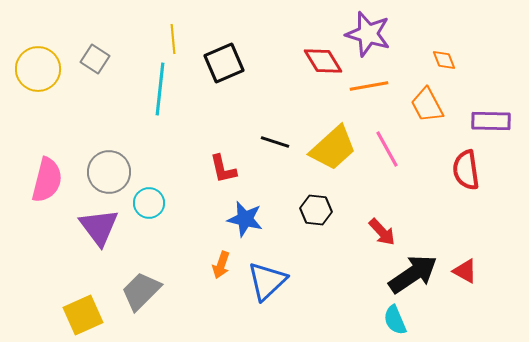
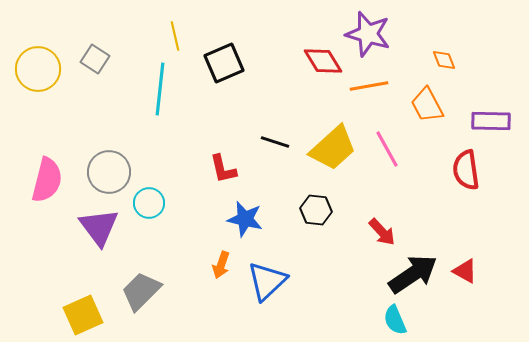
yellow line: moved 2 px right, 3 px up; rotated 8 degrees counterclockwise
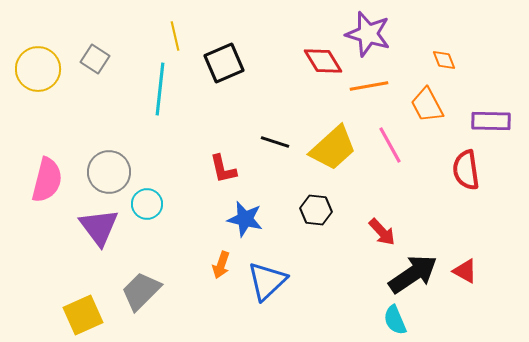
pink line: moved 3 px right, 4 px up
cyan circle: moved 2 px left, 1 px down
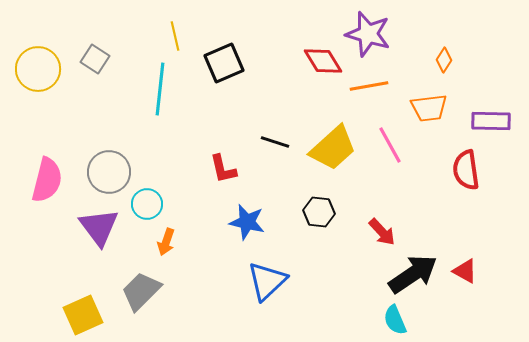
orange diamond: rotated 55 degrees clockwise
orange trapezoid: moved 2 px right, 3 px down; rotated 69 degrees counterclockwise
black hexagon: moved 3 px right, 2 px down
blue star: moved 2 px right, 3 px down
orange arrow: moved 55 px left, 23 px up
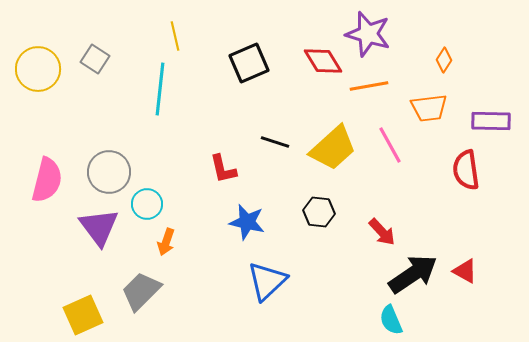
black square: moved 25 px right
cyan semicircle: moved 4 px left
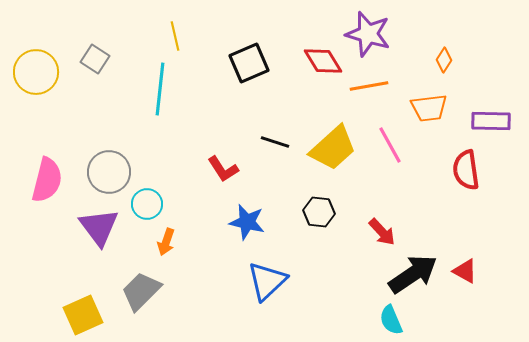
yellow circle: moved 2 px left, 3 px down
red L-shape: rotated 20 degrees counterclockwise
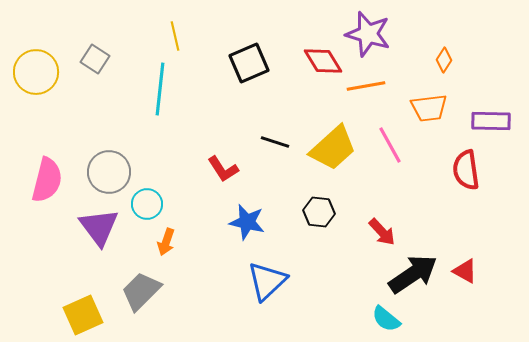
orange line: moved 3 px left
cyan semicircle: moved 5 px left, 1 px up; rotated 28 degrees counterclockwise
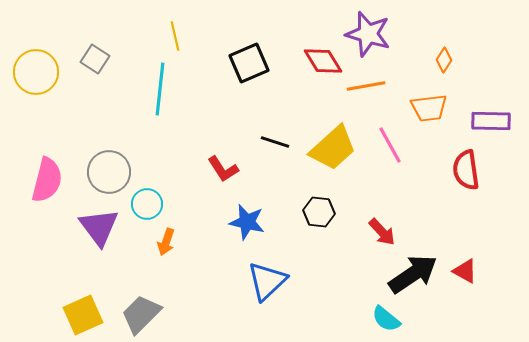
gray trapezoid: moved 23 px down
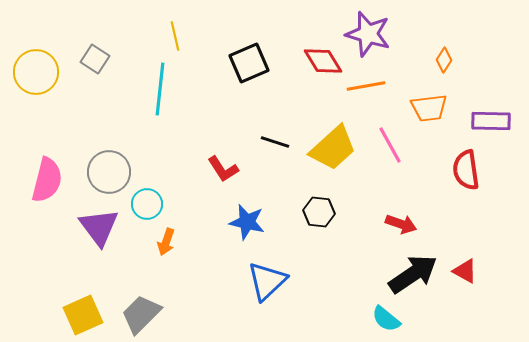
red arrow: moved 19 px right, 8 px up; rotated 28 degrees counterclockwise
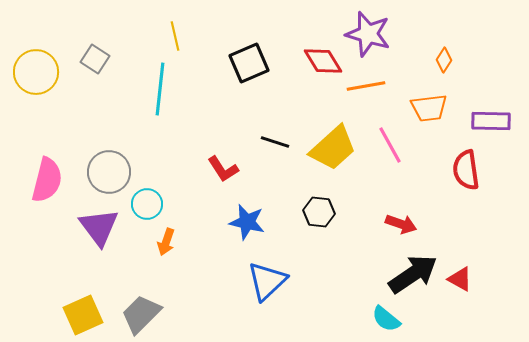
red triangle: moved 5 px left, 8 px down
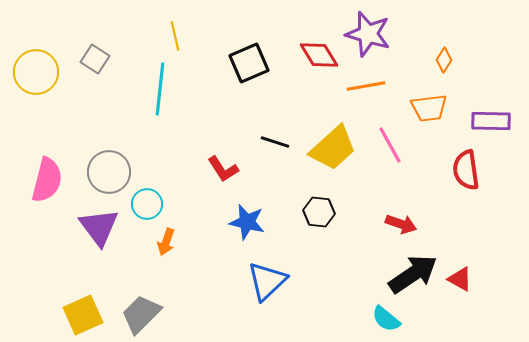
red diamond: moved 4 px left, 6 px up
